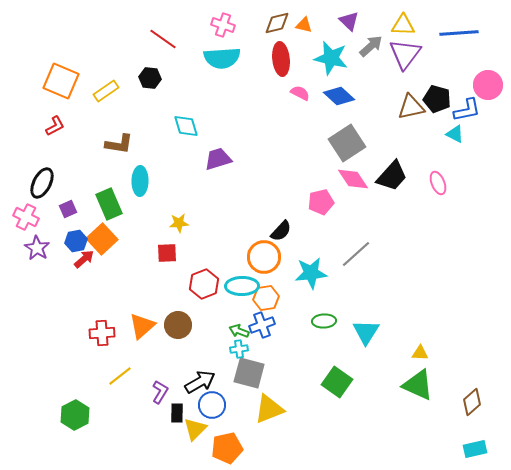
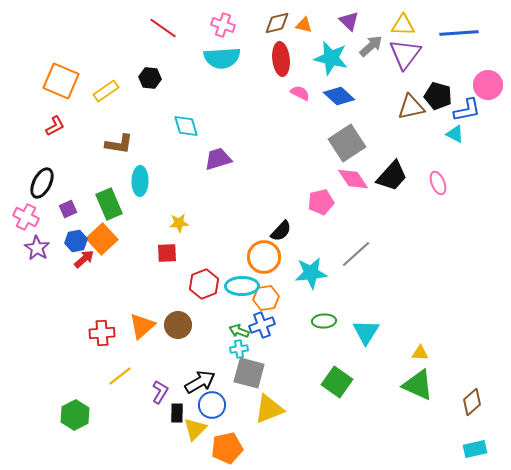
red line at (163, 39): moved 11 px up
black pentagon at (437, 99): moved 1 px right, 3 px up
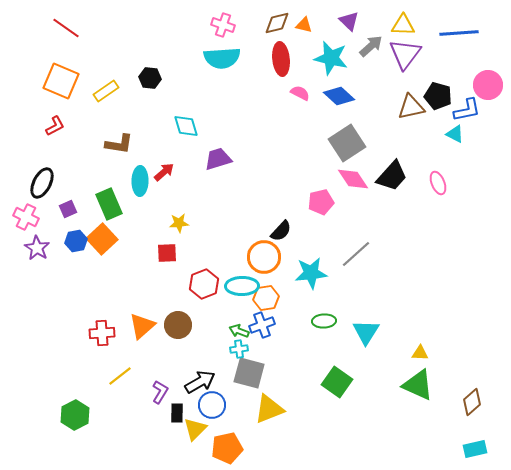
red line at (163, 28): moved 97 px left
red arrow at (84, 259): moved 80 px right, 87 px up
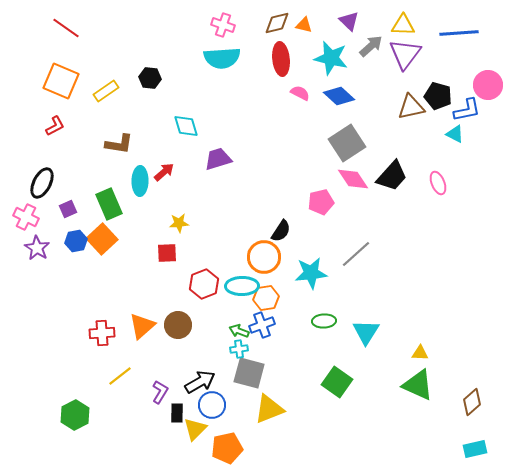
black semicircle at (281, 231): rotated 10 degrees counterclockwise
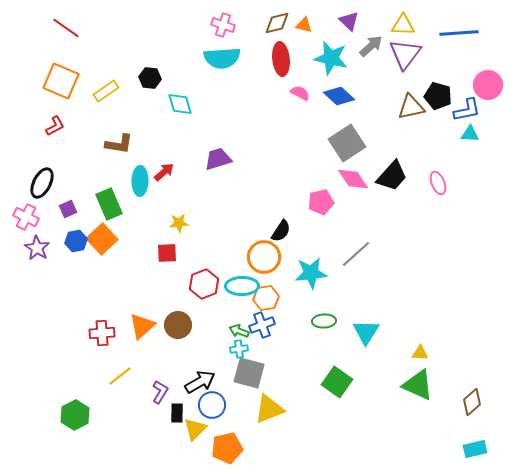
cyan diamond at (186, 126): moved 6 px left, 22 px up
cyan triangle at (455, 134): moved 15 px right; rotated 24 degrees counterclockwise
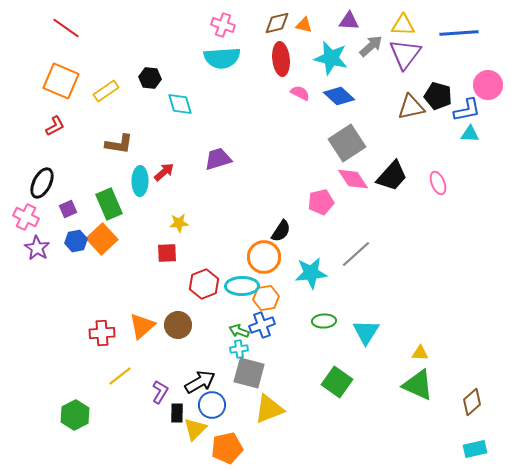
purple triangle at (349, 21): rotated 40 degrees counterclockwise
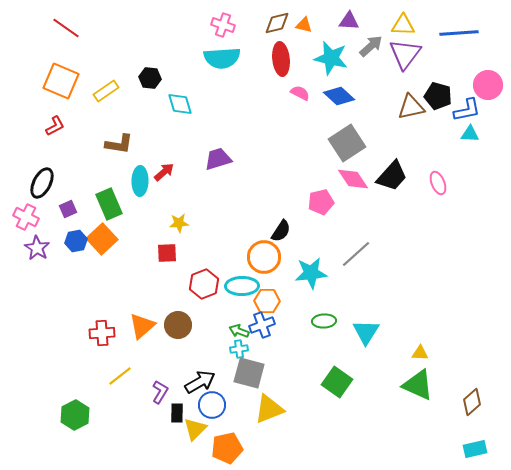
orange hexagon at (266, 298): moved 1 px right, 3 px down; rotated 10 degrees clockwise
